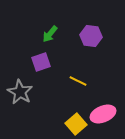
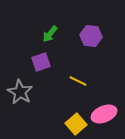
pink ellipse: moved 1 px right
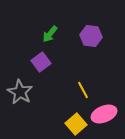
purple square: rotated 18 degrees counterclockwise
yellow line: moved 5 px right, 9 px down; rotated 36 degrees clockwise
